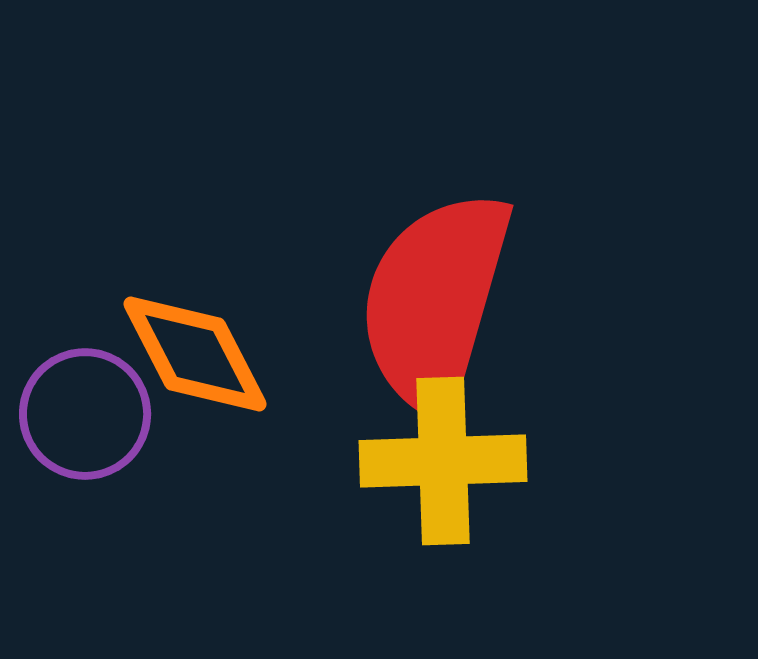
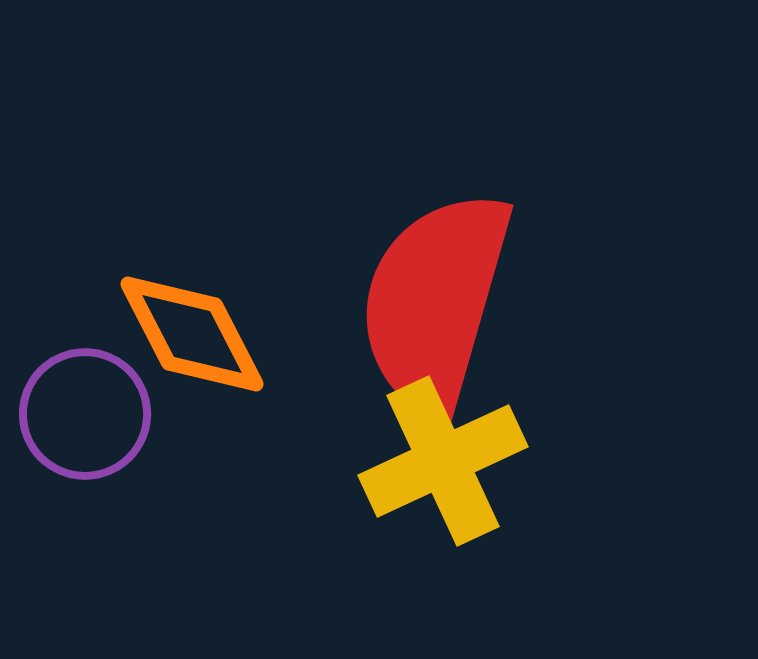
orange diamond: moved 3 px left, 20 px up
yellow cross: rotated 23 degrees counterclockwise
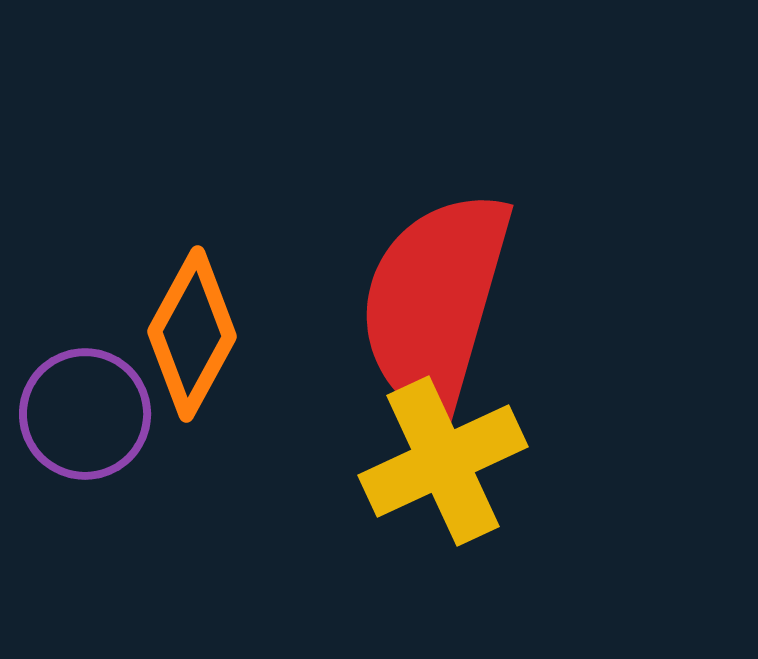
orange diamond: rotated 56 degrees clockwise
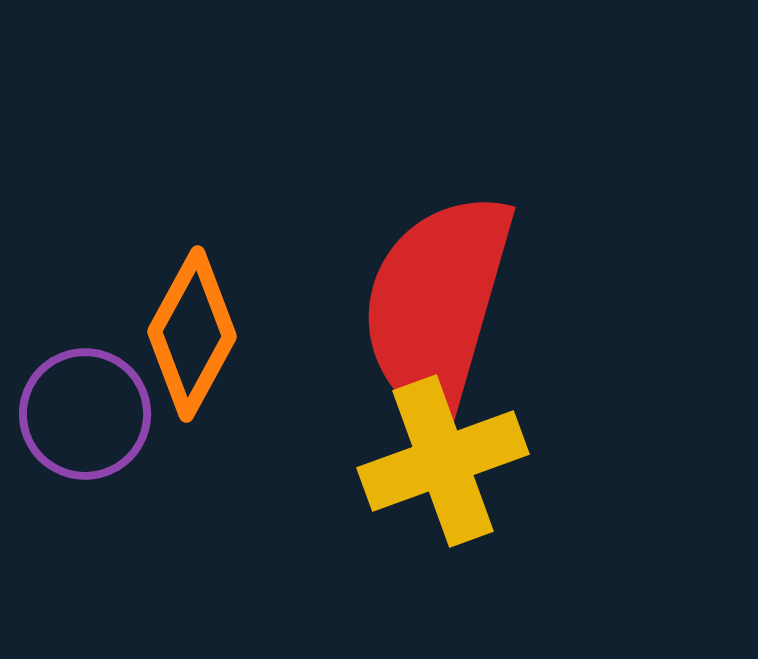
red semicircle: moved 2 px right, 2 px down
yellow cross: rotated 5 degrees clockwise
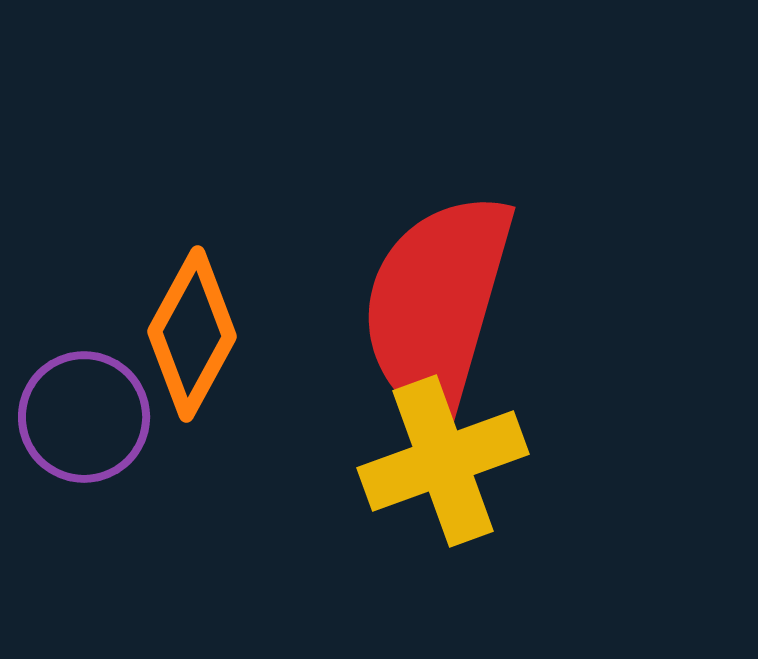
purple circle: moved 1 px left, 3 px down
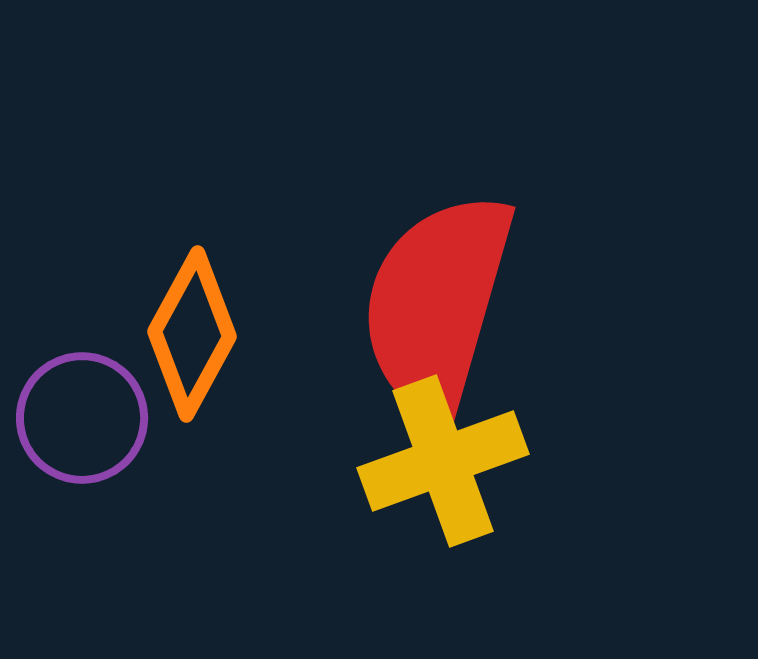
purple circle: moved 2 px left, 1 px down
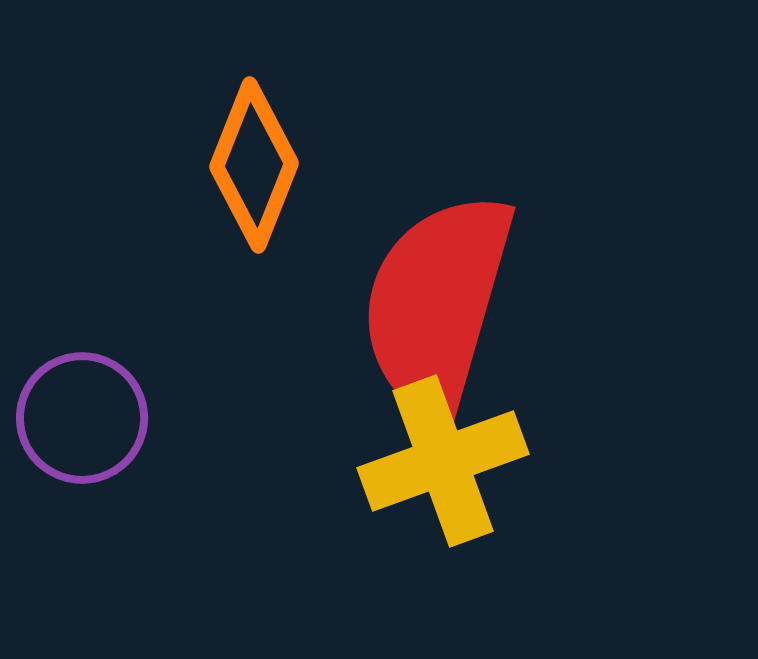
orange diamond: moved 62 px right, 169 px up; rotated 7 degrees counterclockwise
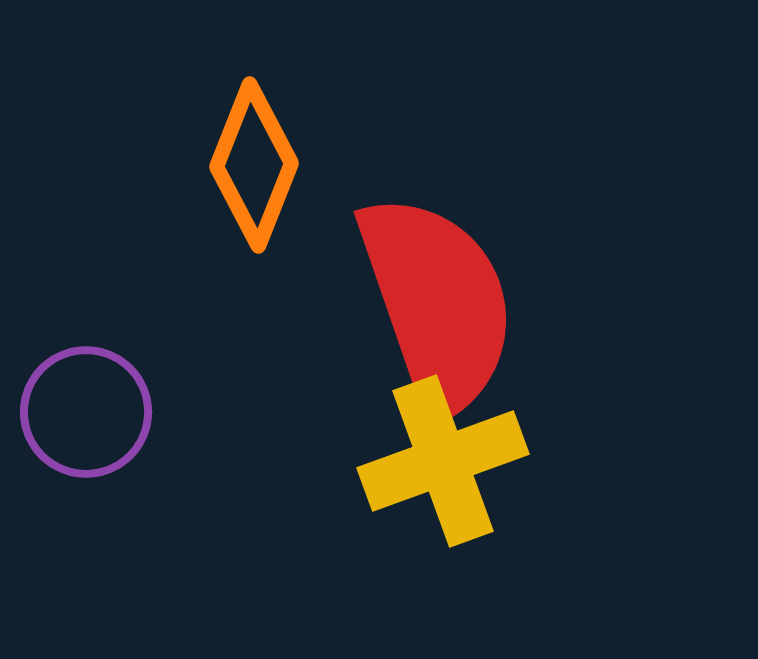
red semicircle: rotated 145 degrees clockwise
purple circle: moved 4 px right, 6 px up
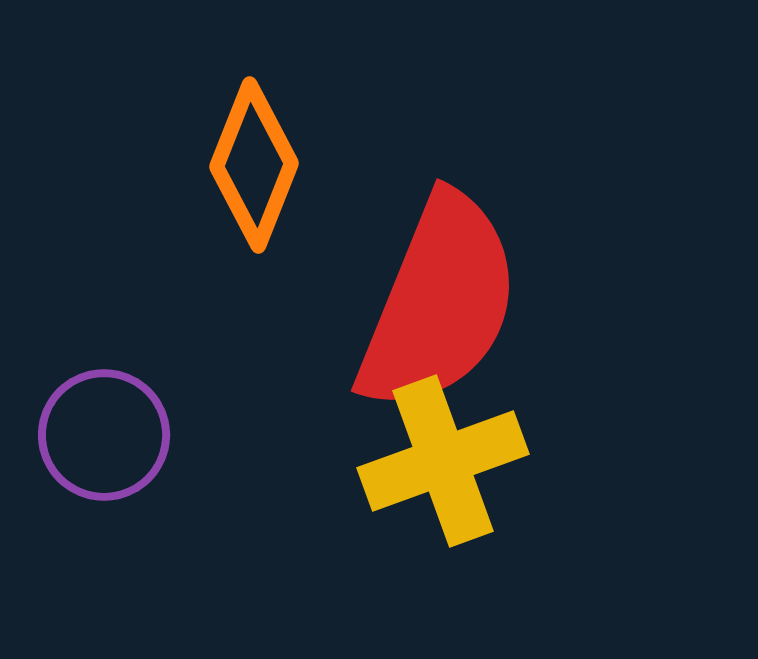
red semicircle: moved 2 px right, 1 px up; rotated 41 degrees clockwise
purple circle: moved 18 px right, 23 px down
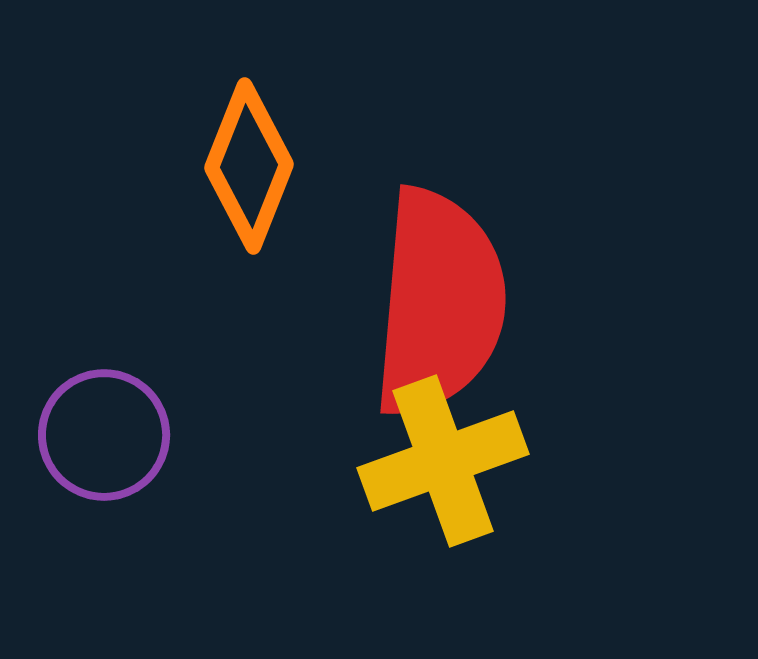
orange diamond: moved 5 px left, 1 px down
red semicircle: rotated 17 degrees counterclockwise
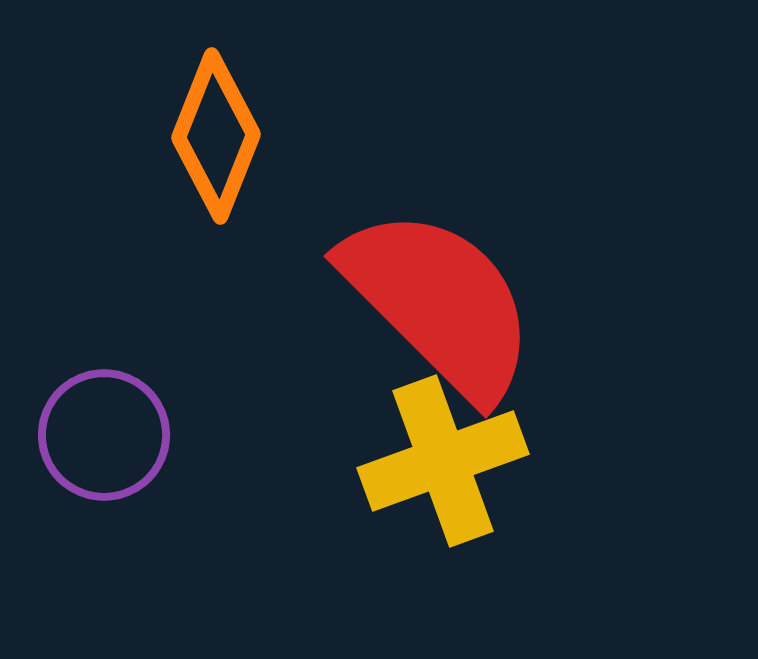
orange diamond: moved 33 px left, 30 px up
red semicircle: rotated 50 degrees counterclockwise
